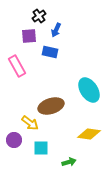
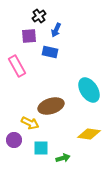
yellow arrow: rotated 12 degrees counterclockwise
green arrow: moved 6 px left, 4 px up
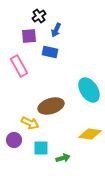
pink rectangle: moved 2 px right
yellow diamond: moved 1 px right
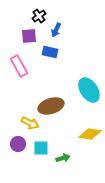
purple circle: moved 4 px right, 4 px down
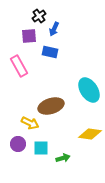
blue arrow: moved 2 px left, 1 px up
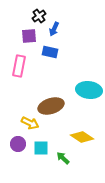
pink rectangle: rotated 40 degrees clockwise
cyan ellipse: rotated 50 degrees counterclockwise
yellow diamond: moved 8 px left, 3 px down; rotated 25 degrees clockwise
green arrow: rotated 120 degrees counterclockwise
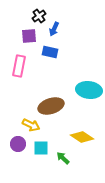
yellow arrow: moved 1 px right, 2 px down
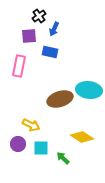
brown ellipse: moved 9 px right, 7 px up
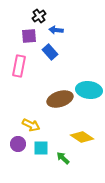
blue arrow: moved 2 px right, 1 px down; rotated 72 degrees clockwise
blue rectangle: rotated 35 degrees clockwise
